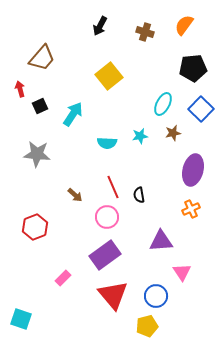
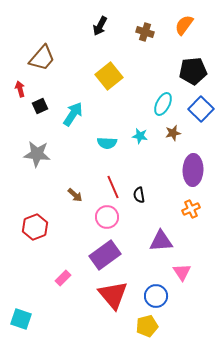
black pentagon: moved 3 px down
cyan star: rotated 21 degrees clockwise
purple ellipse: rotated 12 degrees counterclockwise
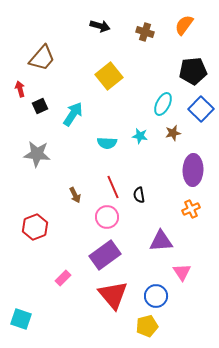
black arrow: rotated 102 degrees counterclockwise
brown arrow: rotated 21 degrees clockwise
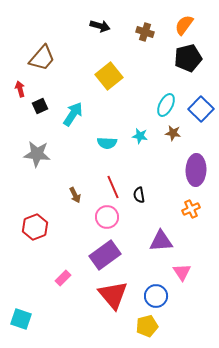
black pentagon: moved 5 px left, 13 px up; rotated 8 degrees counterclockwise
cyan ellipse: moved 3 px right, 1 px down
brown star: rotated 21 degrees clockwise
purple ellipse: moved 3 px right
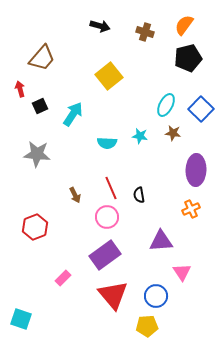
red line: moved 2 px left, 1 px down
yellow pentagon: rotated 10 degrees clockwise
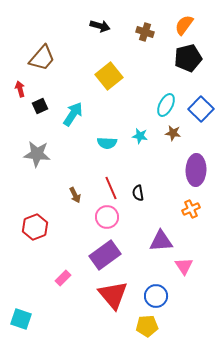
black semicircle: moved 1 px left, 2 px up
pink triangle: moved 2 px right, 6 px up
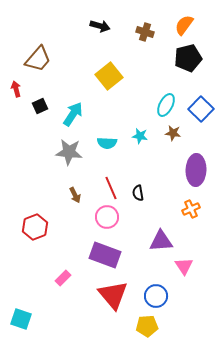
brown trapezoid: moved 4 px left, 1 px down
red arrow: moved 4 px left
gray star: moved 32 px right, 2 px up
purple rectangle: rotated 56 degrees clockwise
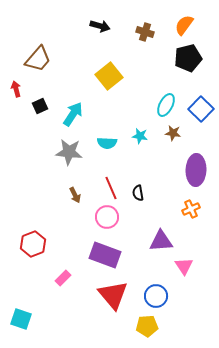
red hexagon: moved 2 px left, 17 px down
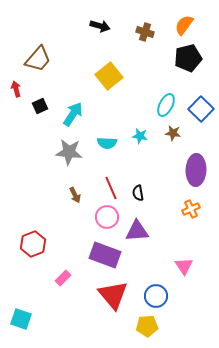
purple triangle: moved 24 px left, 10 px up
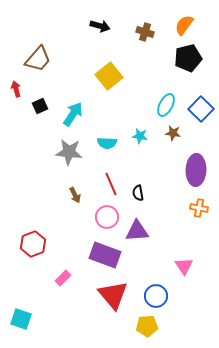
red line: moved 4 px up
orange cross: moved 8 px right, 1 px up; rotated 36 degrees clockwise
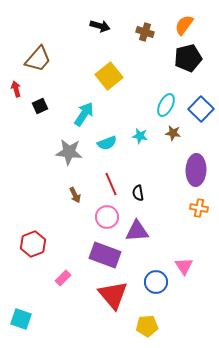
cyan arrow: moved 11 px right
cyan semicircle: rotated 24 degrees counterclockwise
blue circle: moved 14 px up
